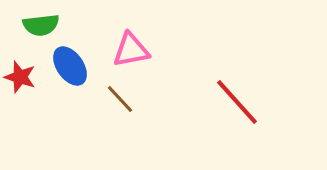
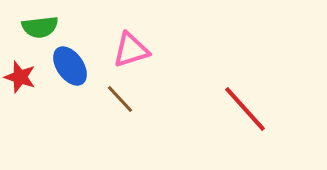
green semicircle: moved 1 px left, 2 px down
pink triangle: rotated 6 degrees counterclockwise
red line: moved 8 px right, 7 px down
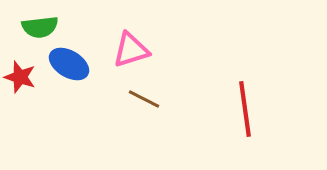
blue ellipse: moved 1 px left, 2 px up; rotated 24 degrees counterclockwise
brown line: moved 24 px right; rotated 20 degrees counterclockwise
red line: rotated 34 degrees clockwise
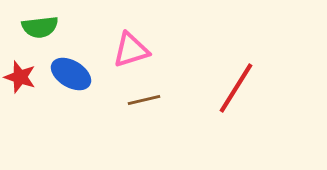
blue ellipse: moved 2 px right, 10 px down
brown line: moved 1 px down; rotated 40 degrees counterclockwise
red line: moved 9 px left, 21 px up; rotated 40 degrees clockwise
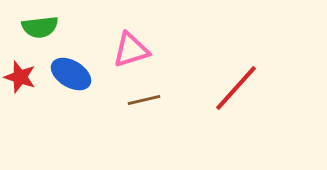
red line: rotated 10 degrees clockwise
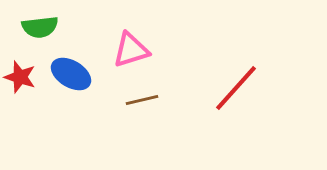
brown line: moved 2 px left
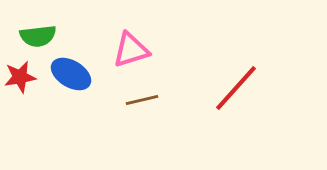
green semicircle: moved 2 px left, 9 px down
red star: rotated 28 degrees counterclockwise
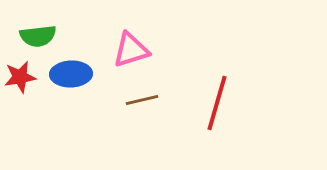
blue ellipse: rotated 33 degrees counterclockwise
red line: moved 19 px left, 15 px down; rotated 26 degrees counterclockwise
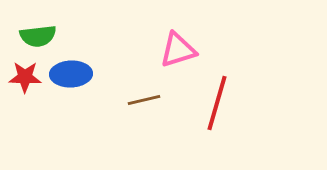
pink triangle: moved 47 px right
red star: moved 5 px right; rotated 12 degrees clockwise
brown line: moved 2 px right
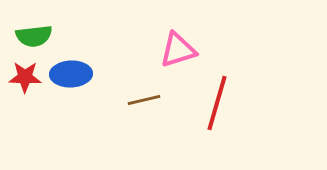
green semicircle: moved 4 px left
